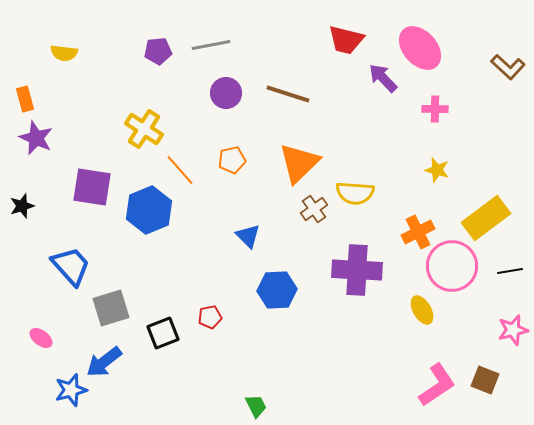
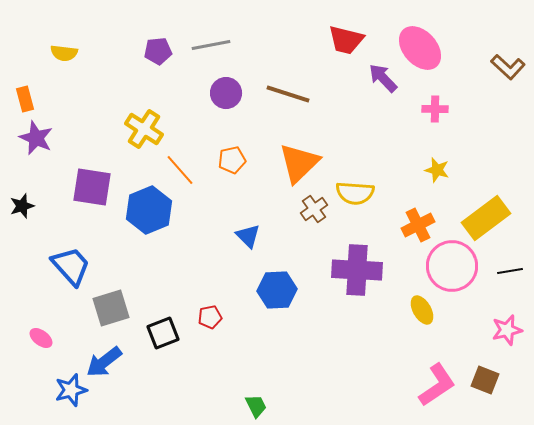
orange cross at (418, 232): moved 7 px up
pink star at (513, 330): moved 6 px left
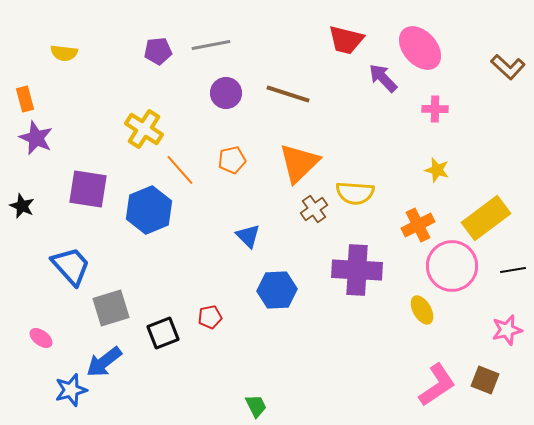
purple square at (92, 187): moved 4 px left, 2 px down
black star at (22, 206): rotated 30 degrees counterclockwise
black line at (510, 271): moved 3 px right, 1 px up
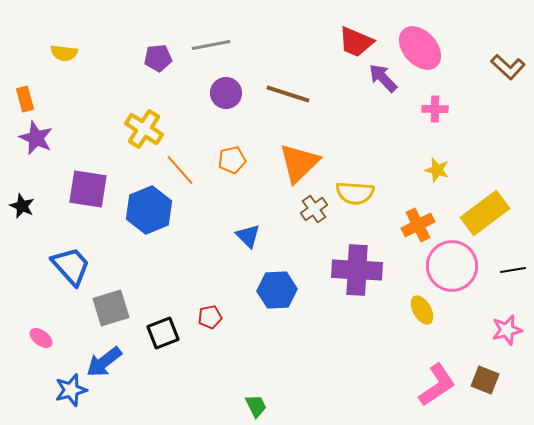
red trapezoid at (346, 40): moved 10 px right, 2 px down; rotated 9 degrees clockwise
purple pentagon at (158, 51): moved 7 px down
yellow rectangle at (486, 218): moved 1 px left, 5 px up
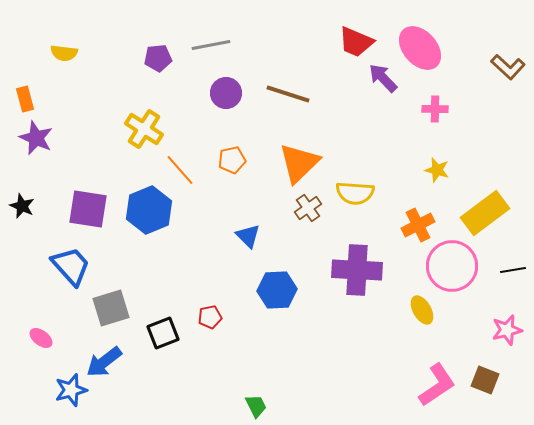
purple square at (88, 189): moved 20 px down
brown cross at (314, 209): moved 6 px left, 1 px up
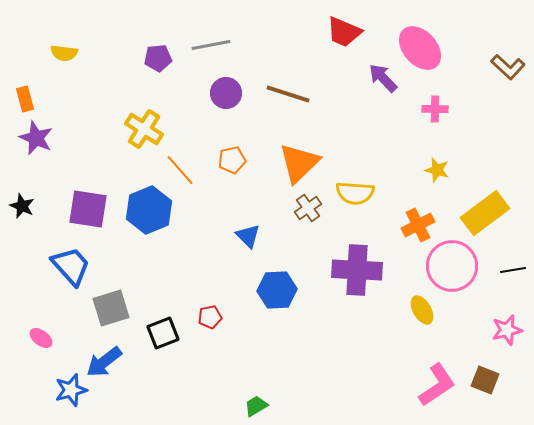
red trapezoid at (356, 42): moved 12 px left, 10 px up
green trapezoid at (256, 406): rotated 95 degrees counterclockwise
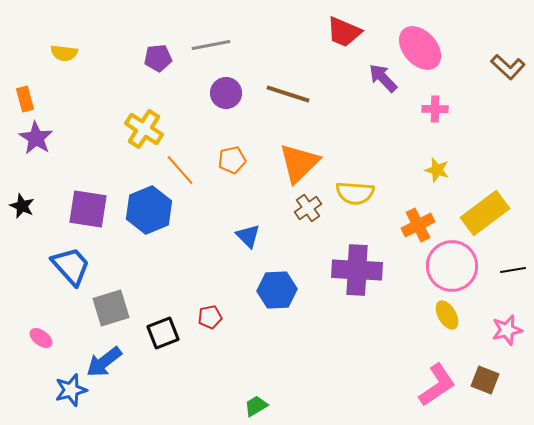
purple star at (36, 138): rotated 8 degrees clockwise
yellow ellipse at (422, 310): moved 25 px right, 5 px down
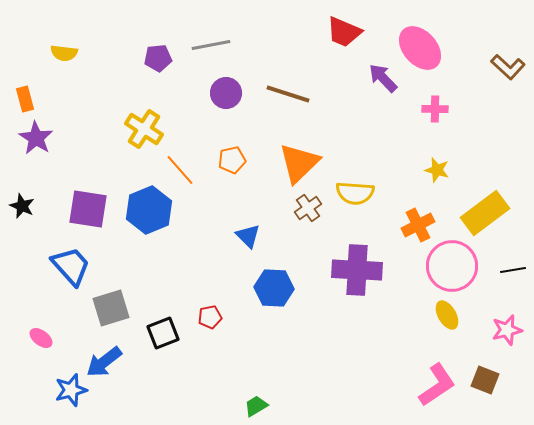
blue hexagon at (277, 290): moved 3 px left, 2 px up; rotated 6 degrees clockwise
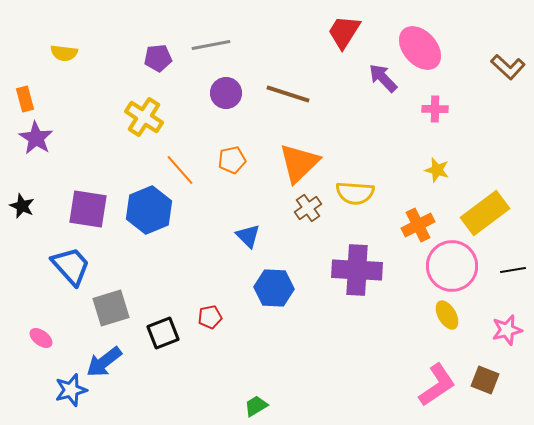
red trapezoid at (344, 32): rotated 99 degrees clockwise
yellow cross at (144, 129): moved 12 px up
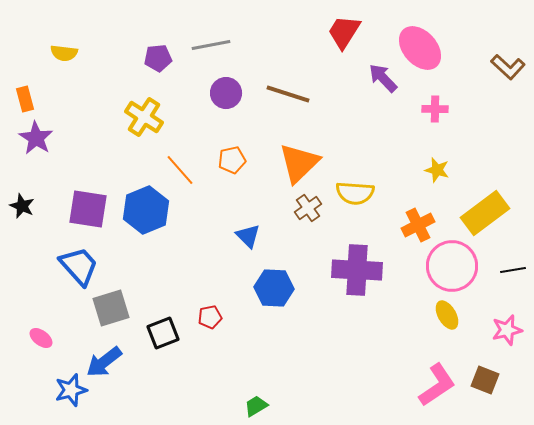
blue hexagon at (149, 210): moved 3 px left
blue trapezoid at (71, 266): moved 8 px right
